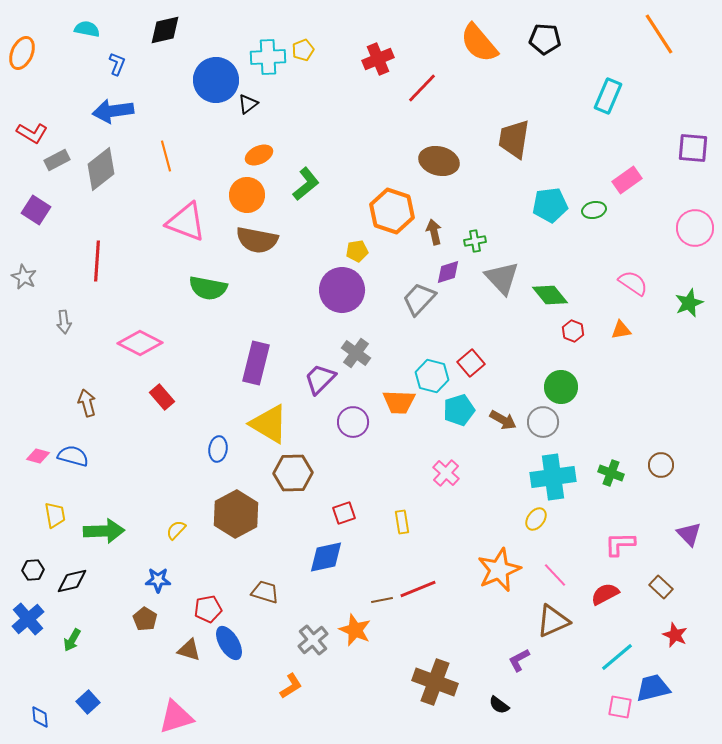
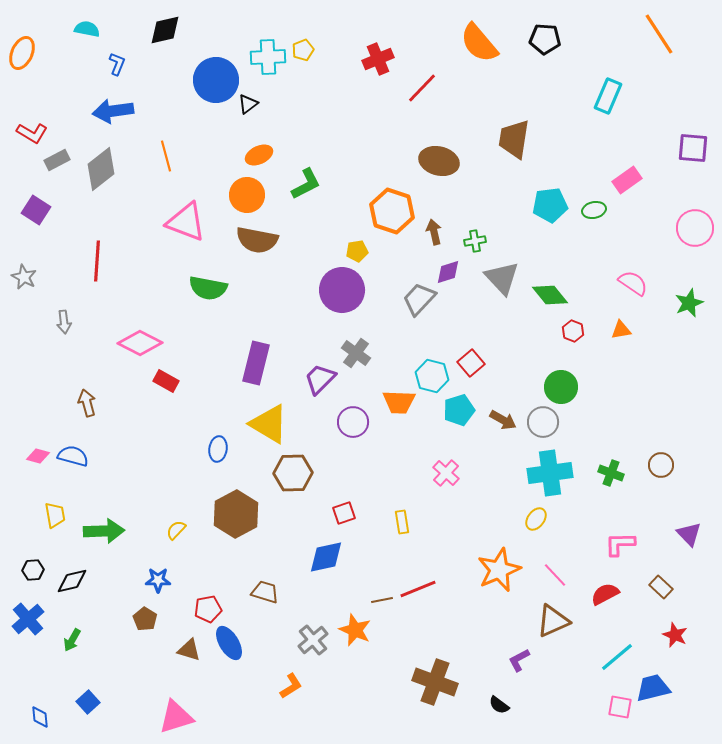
green L-shape at (306, 184): rotated 12 degrees clockwise
red rectangle at (162, 397): moved 4 px right, 16 px up; rotated 20 degrees counterclockwise
cyan cross at (553, 477): moved 3 px left, 4 px up
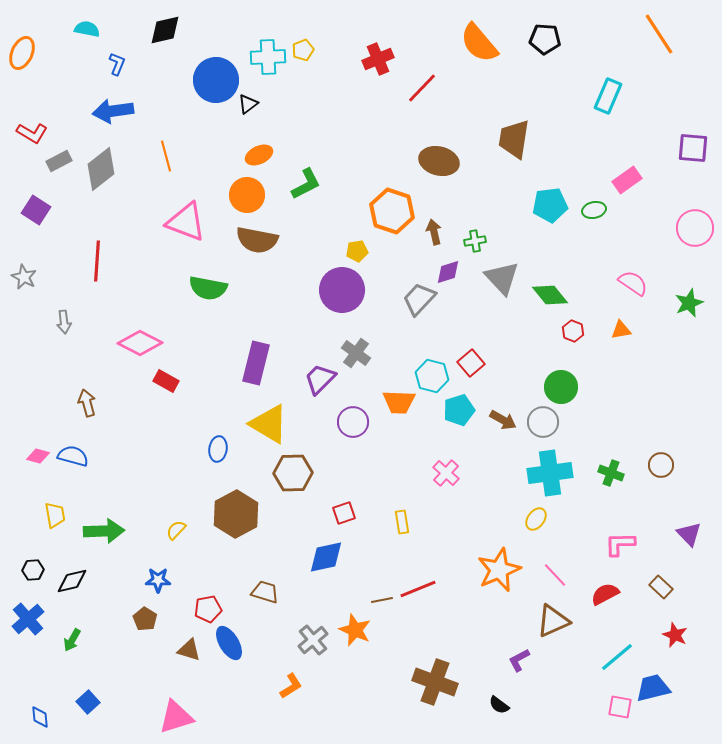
gray rectangle at (57, 160): moved 2 px right, 1 px down
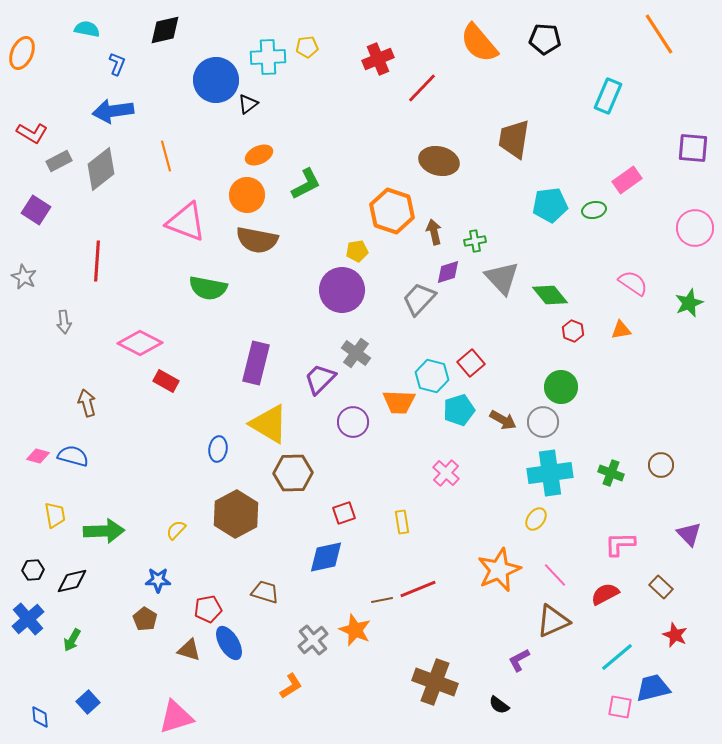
yellow pentagon at (303, 50): moved 4 px right, 3 px up; rotated 15 degrees clockwise
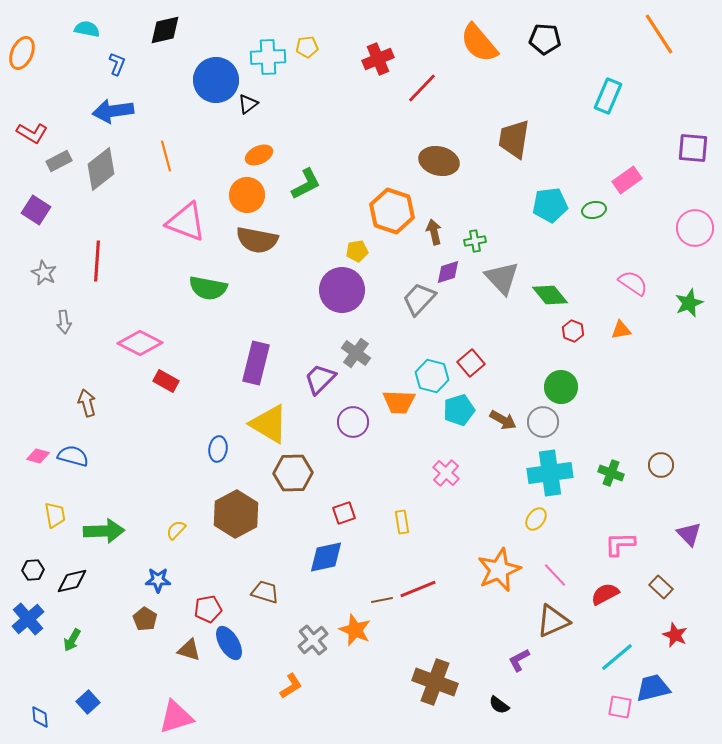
gray star at (24, 277): moved 20 px right, 4 px up
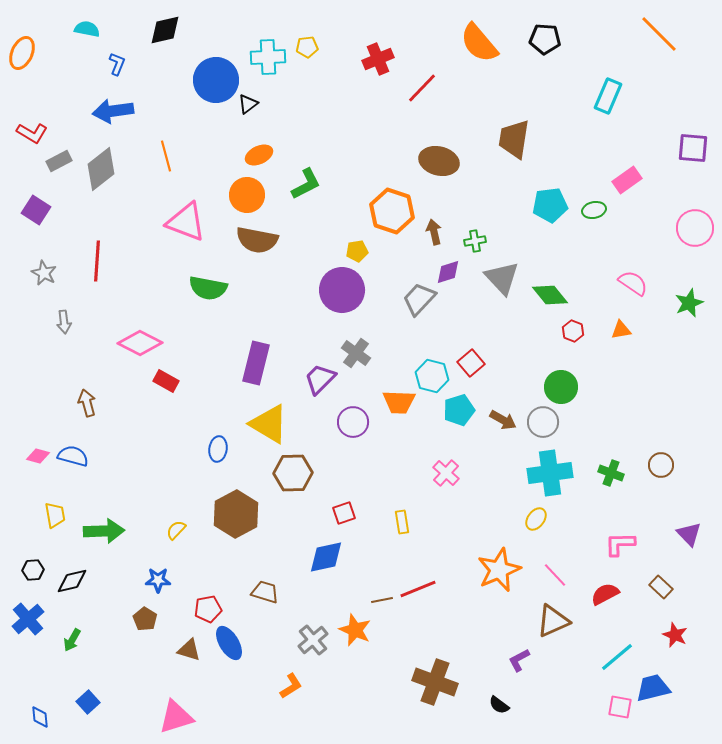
orange line at (659, 34): rotated 12 degrees counterclockwise
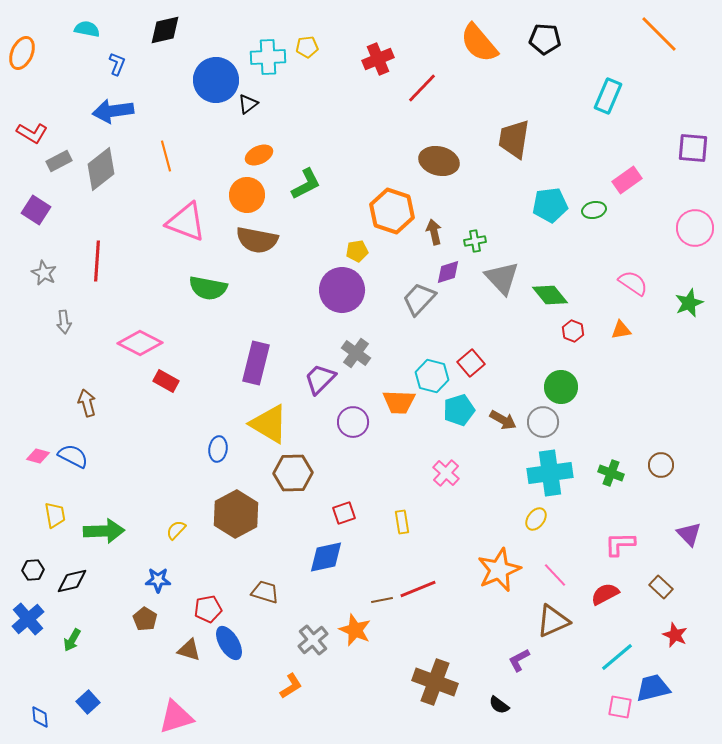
blue semicircle at (73, 456): rotated 12 degrees clockwise
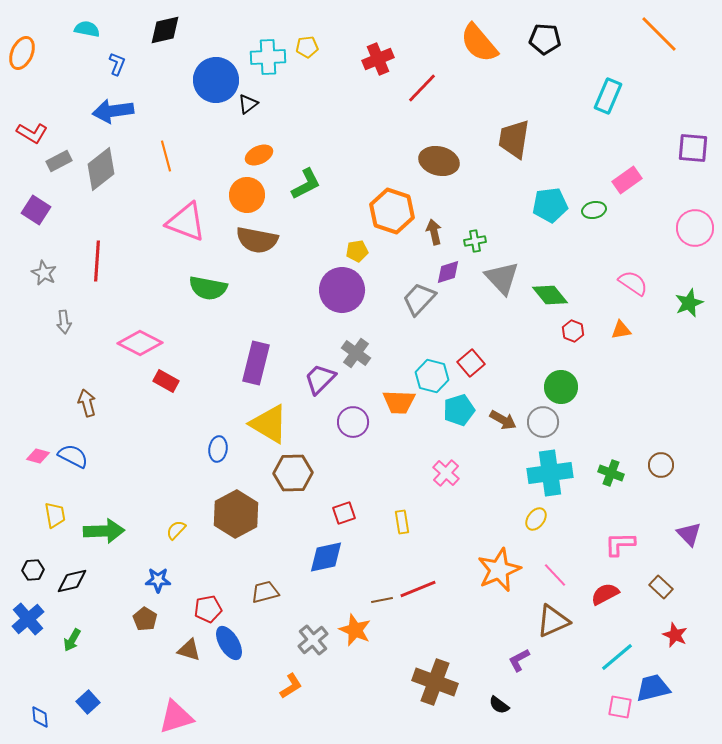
brown trapezoid at (265, 592): rotated 32 degrees counterclockwise
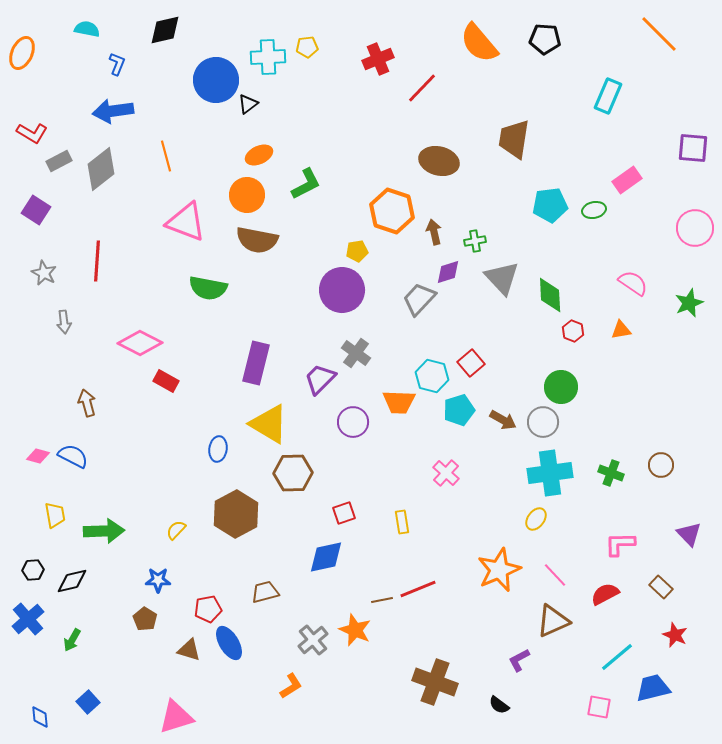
green diamond at (550, 295): rotated 36 degrees clockwise
pink square at (620, 707): moved 21 px left
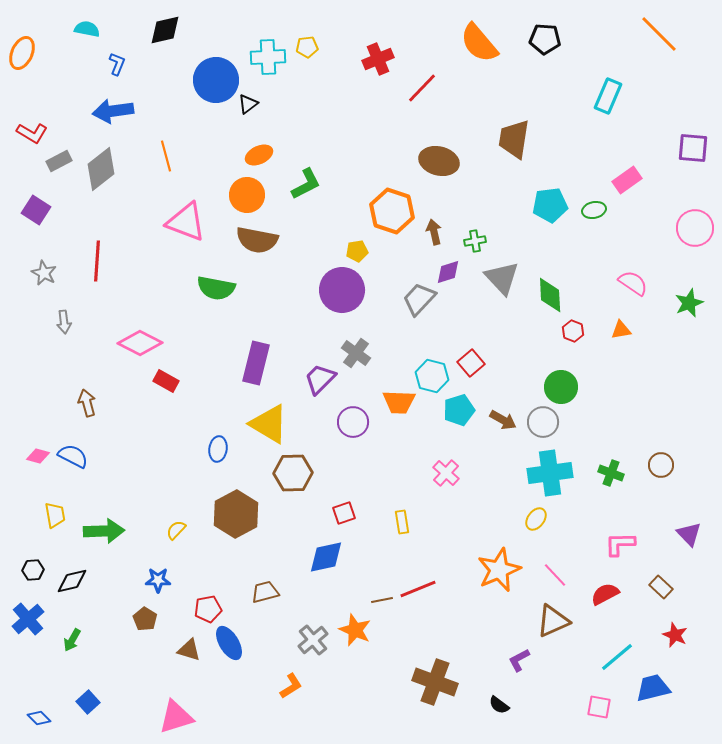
green semicircle at (208, 288): moved 8 px right
blue diamond at (40, 717): moved 1 px left, 1 px down; rotated 40 degrees counterclockwise
